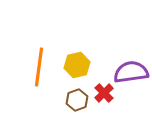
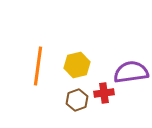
orange line: moved 1 px left, 1 px up
red cross: rotated 36 degrees clockwise
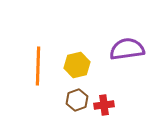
orange line: rotated 6 degrees counterclockwise
purple semicircle: moved 4 px left, 23 px up
red cross: moved 12 px down
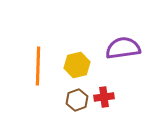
purple semicircle: moved 4 px left, 1 px up
red cross: moved 8 px up
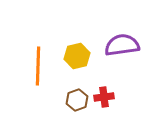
purple semicircle: moved 1 px left, 3 px up
yellow hexagon: moved 9 px up
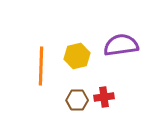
purple semicircle: moved 1 px left
orange line: moved 3 px right
brown hexagon: rotated 20 degrees clockwise
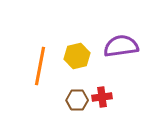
purple semicircle: moved 1 px down
orange line: moved 1 px left; rotated 9 degrees clockwise
red cross: moved 2 px left
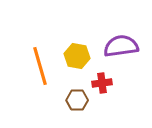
yellow hexagon: rotated 25 degrees clockwise
orange line: rotated 27 degrees counterclockwise
red cross: moved 14 px up
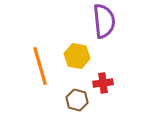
purple semicircle: moved 17 px left, 25 px up; rotated 92 degrees clockwise
red cross: moved 1 px right
brown hexagon: rotated 15 degrees clockwise
